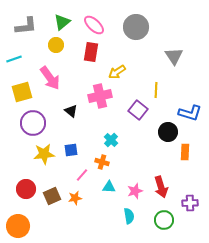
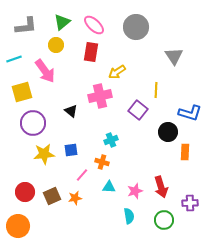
pink arrow: moved 5 px left, 7 px up
cyan cross: rotated 24 degrees clockwise
red circle: moved 1 px left, 3 px down
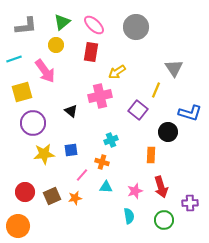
gray triangle: moved 12 px down
yellow line: rotated 21 degrees clockwise
orange rectangle: moved 34 px left, 3 px down
cyan triangle: moved 3 px left
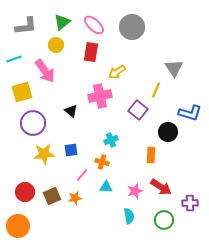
gray circle: moved 4 px left
red arrow: rotated 40 degrees counterclockwise
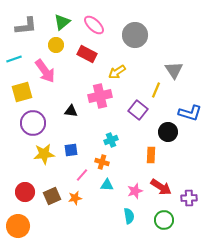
gray circle: moved 3 px right, 8 px down
red rectangle: moved 4 px left, 2 px down; rotated 72 degrees counterclockwise
gray triangle: moved 2 px down
black triangle: rotated 32 degrees counterclockwise
cyan triangle: moved 1 px right, 2 px up
purple cross: moved 1 px left, 5 px up
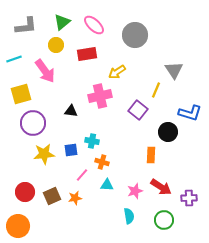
red rectangle: rotated 36 degrees counterclockwise
yellow square: moved 1 px left, 2 px down
cyan cross: moved 19 px left, 1 px down; rotated 32 degrees clockwise
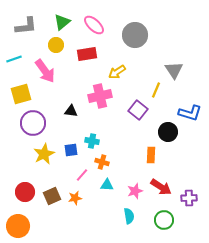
yellow star: rotated 20 degrees counterclockwise
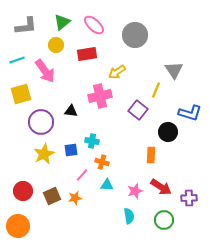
cyan line: moved 3 px right, 1 px down
purple circle: moved 8 px right, 1 px up
red circle: moved 2 px left, 1 px up
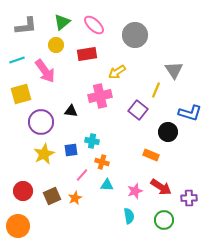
orange rectangle: rotated 70 degrees counterclockwise
orange star: rotated 16 degrees counterclockwise
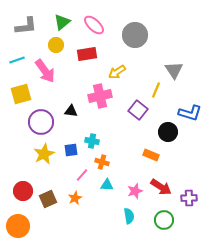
brown square: moved 4 px left, 3 px down
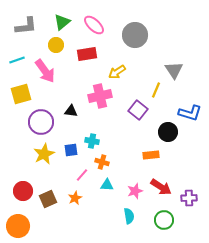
orange rectangle: rotated 28 degrees counterclockwise
